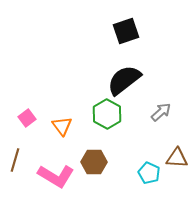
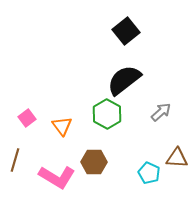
black square: rotated 20 degrees counterclockwise
pink L-shape: moved 1 px right, 1 px down
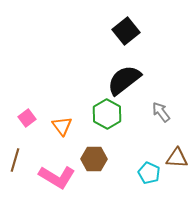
gray arrow: rotated 85 degrees counterclockwise
brown hexagon: moved 3 px up
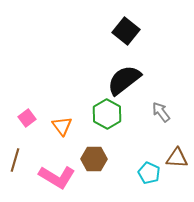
black square: rotated 12 degrees counterclockwise
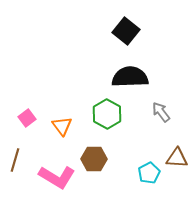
black semicircle: moved 6 px right, 3 px up; rotated 36 degrees clockwise
cyan pentagon: rotated 20 degrees clockwise
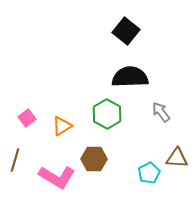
orange triangle: rotated 35 degrees clockwise
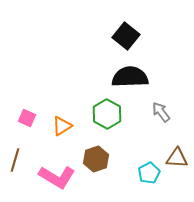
black square: moved 5 px down
pink square: rotated 30 degrees counterclockwise
brown hexagon: moved 2 px right; rotated 20 degrees counterclockwise
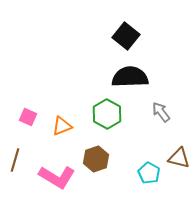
pink square: moved 1 px right, 1 px up
orange triangle: rotated 10 degrees clockwise
brown triangle: moved 2 px right; rotated 10 degrees clockwise
cyan pentagon: rotated 15 degrees counterclockwise
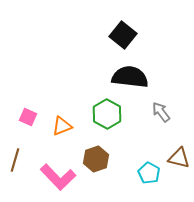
black square: moved 3 px left, 1 px up
black semicircle: rotated 9 degrees clockwise
pink L-shape: moved 1 px right; rotated 15 degrees clockwise
